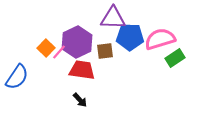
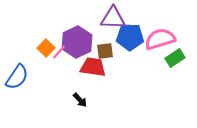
red trapezoid: moved 11 px right, 3 px up
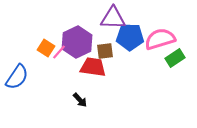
orange square: rotated 12 degrees counterclockwise
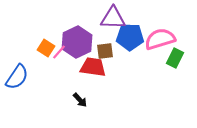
green rectangle: rotated 30 degrees counterclockwise
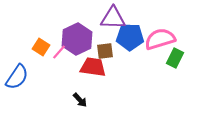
purple hexagon: moved 3 px up
orange square: moved 5 px left, 1 px up
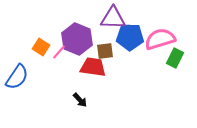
purple hexagon: rotated 12 degrees counterclockwise
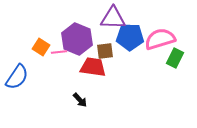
pink line: rotated 42 degrees clockwise
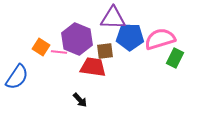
pink line: rotated 14 degrees clockwise
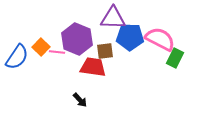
pink semicircle: rotated 44 degrees clockwise
orange square: rotated 12 degrees clockwise
pink line: moved 2 px left
blue semicircle: moved 20 px up
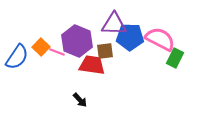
purple triangle: moved 1 px right, 6 px down
purple hexagon: moved 2 px down
pink line: rotated 14 degrees clockwise
red trapezoid: moved 1 px left, 2 px up
